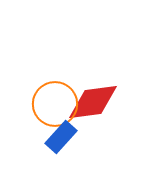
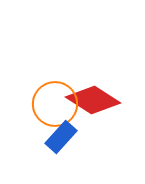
red diamond: moved 2 px up; rotated 40 degrees clockwise
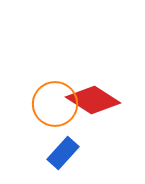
blue rectangle: moved 2 px right, 16 px down
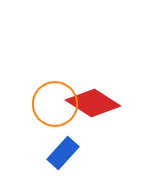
red diamond: moved 3 px down
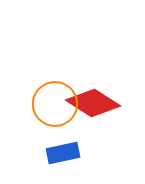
blue rectangle: rotated 36 degrees clockwise
